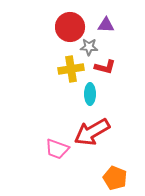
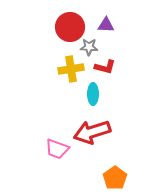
cyan ellipse: moved 3 px right
red arrow: rotated 12 degrees clockwise
orange pentagon: rotated 15 degrees clockwise
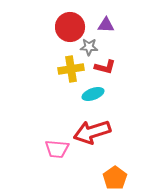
cyan ellipse: rotated 70 degrees clockwise
pink trapezoid: rotated 15 degrees counterclockwise
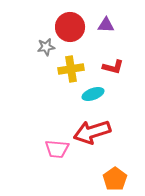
gray star: moved 43 px left; rotated 12 degrees counterclockwise
red L-shape: moved 8 px right
orange pentagon: moved 1 px down
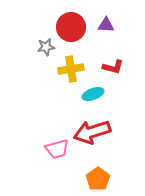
red circle: moved 1 px right
pink trapezoid: rotated 20 degrees counterclockwise
orange pentagon: moved 17 px left
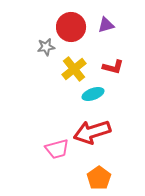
purple triangle: rotated 18 degrees counterclockwise
yellow cross: moved 3 px right; rotated 30 degrees counterclockwise
orange pentagon: moved 1 px right, 1 px up
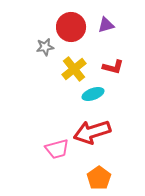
gray star: moved 1 px left
